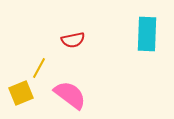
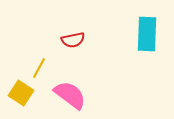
yellow square: rotated 35 degrees counterclockwise
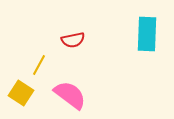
yellow line: moved 3 px up
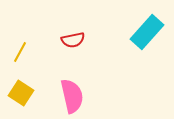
cyan rectangle: moved 2 px up; rotated 40 degrees clockwise
yellow line: moved 19 px left, 13 px up
pink semicircle: moved 2 px right, 1 px down; rotated 40 degrees clockwise
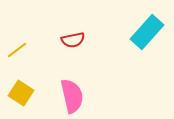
yellow line: moved 3 px left, 2 px up; rotated 25 degrees clockwise
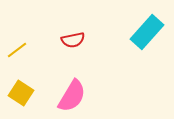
pink semicircle: rotated 44 degrees clockwise
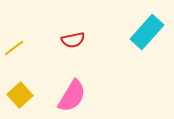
yellow line: moved 3 px left, 2 px up
yellow square: moved 1 px left, 2 px down; rotated 15 degrees clockwise
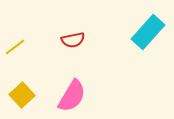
cyan rectangle: moved 1 px right
yellow line: moved 1 px right, 1 px up
yellow square: moved 2 px right
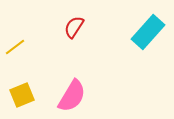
red semicircle: moved 1 px right, 13 px up; rotated 135 degrees clockwise
yellow square: rotated 20 degrees clockwise
